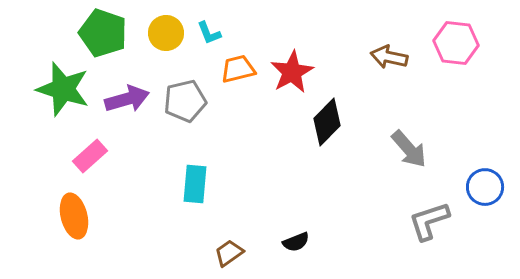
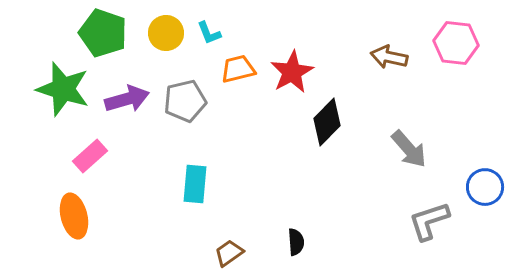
black semicircle: rotated 72 degrees counterclockwise
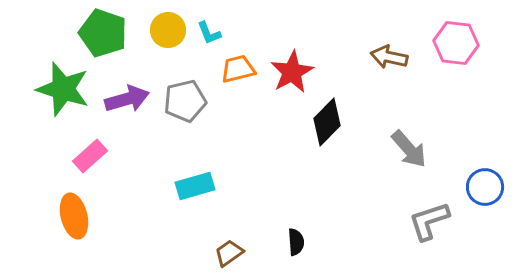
yellow circle: moved 2 px right, 3 px up
cyan rectangle: moved 2 px down; rotated 69 degrees clockwise
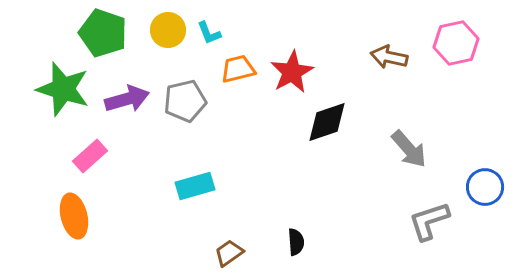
pink hexagon: rotated 18 degrees counterclockwise
black diamond: rotated 27 degrees clockwise
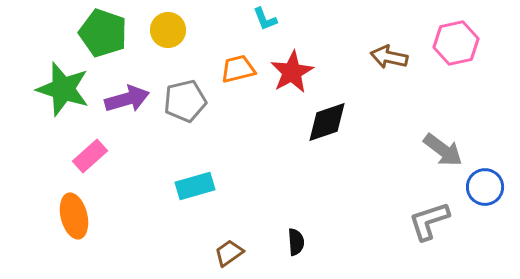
cyan L-shape: moved 56 px right, 14 px up
gray arrow: moved 34 px right, 1 px down; rotated 12 degrees counterclockwise
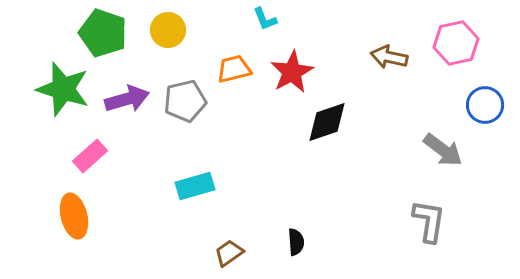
orange trapezoid: moved 4 px left
blue circle: moved 82 px up
gray L-shape: rotated 117 degrees clockwise
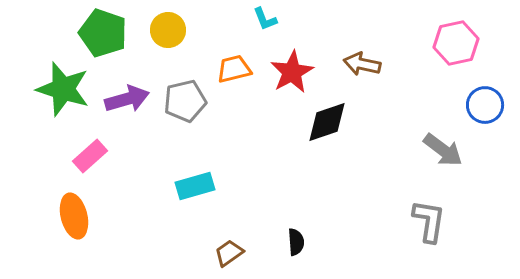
brown arrow: moved 27 px left, 7 px down
